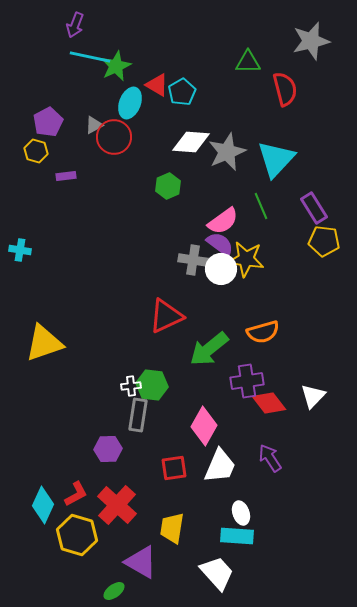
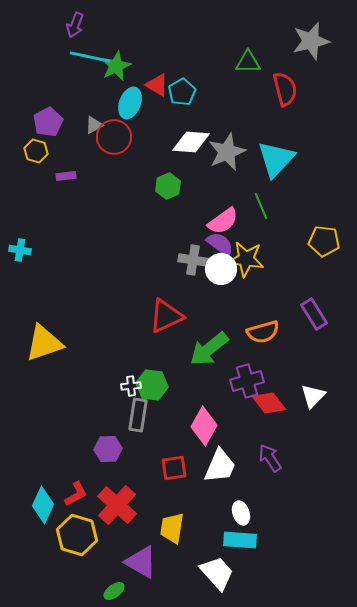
purple rectangle at (314, 208): moved 106 px down
purple cross at (247, 381): rotated 8 degrees counterclockwise
cyan rectangle at (237, 536): moved 3 px right, 4 px down
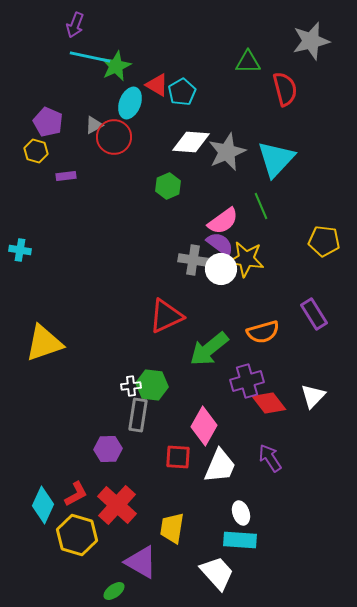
purple pentagon at (48, 122): rotated 20 degrees counterclockwise
red square at (174, 468): moved 4 px right, 11 px up; rotated 12 degrees clockwise
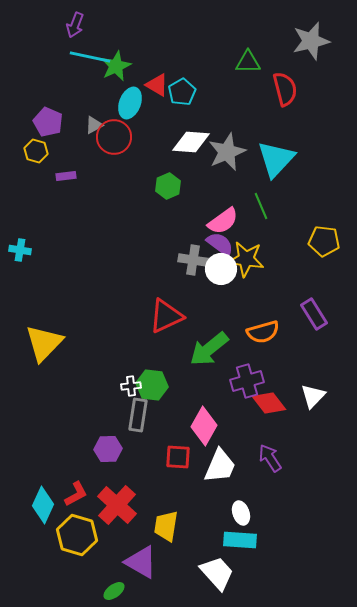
yellow triangle at (44, 343): rotated 27 degrees counterclockwise
yellow trapezoid at (172, 528): moved 6 px left, 2 px up
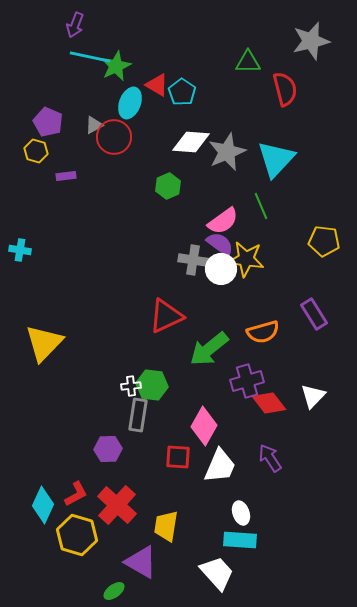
cyan pentagon at (182, 92): rotated 8 degrees counterclockwise
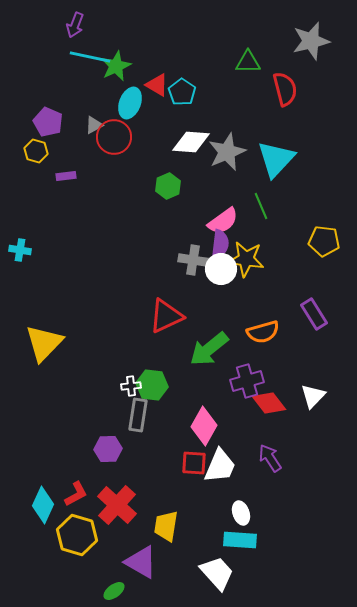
purple semicircle at (220, 244): rotated 60 degrees clockwise
red square at (178, 457): moved 16 px right, 6 px down
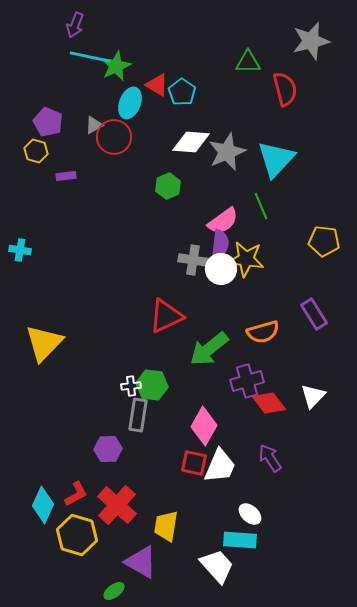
red square at (194, 463): rotated 8 degrees clockwise
white ellipse at (241, 513): moved 9 px right, 1 px down; rotated 30 degrees counterclockwise
white trapezoid at (217, 573): moved 7 px up
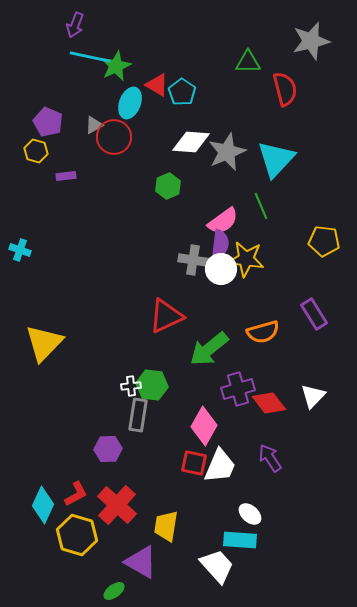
cyan cross at (20, 250): rotated 10 degrees clockwise
purple cross at (247, 381): moved 9 px left, 8 px down
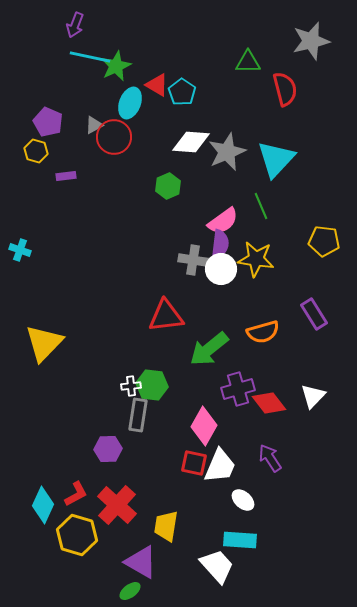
yellow star at (246, 259): moved 10 px right
red triangle at (166, 316): rotated 18 degrees clockwise
white ellipse at (250, 514): moved 7 px left, 14 px up
green ellipse at (114, 591): moved 16 px right
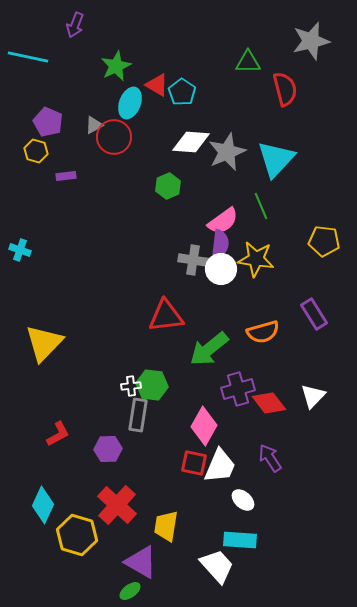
cyan line at (90, 57): moved 62 px left
red L-shape at (76, 494): moved 18 px left, 60 px up
